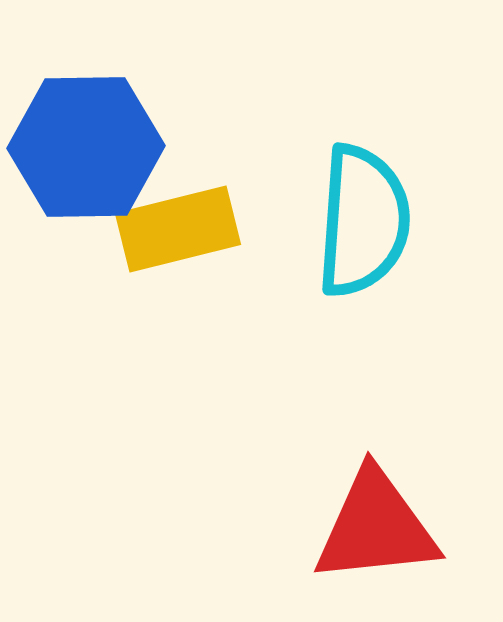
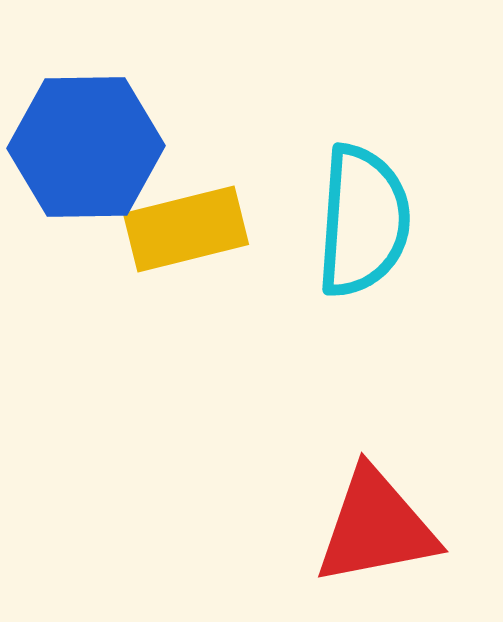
yellow rectangle: moved 8 px right
red triangle: rotated 5 degrees counterclockwise
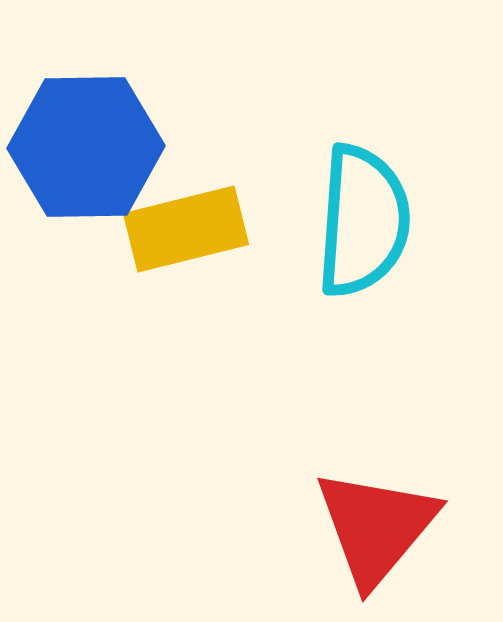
red triangle: rotated 39 degrees counterclockwise
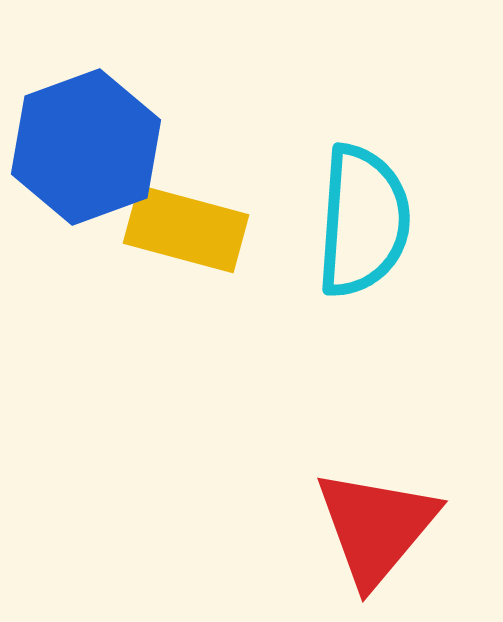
blue hexagon: rotated 19 degrees counterclockwise
yellow rectangle: rotated 29 degrees clockwise
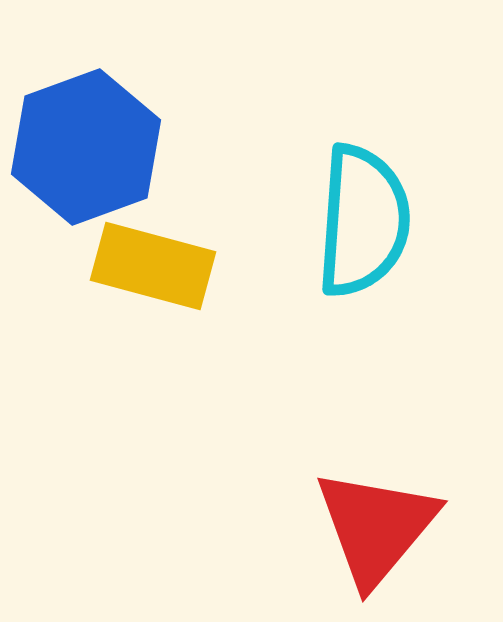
yellow rectangle: moved 33 px left, 37 px down
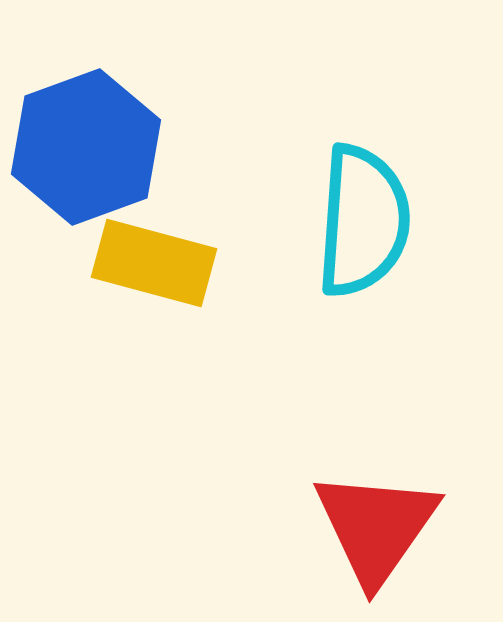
yellow rectangle: moved 1 px right, 3 px up
red triangle: rotated 5 degrees counterclockwise
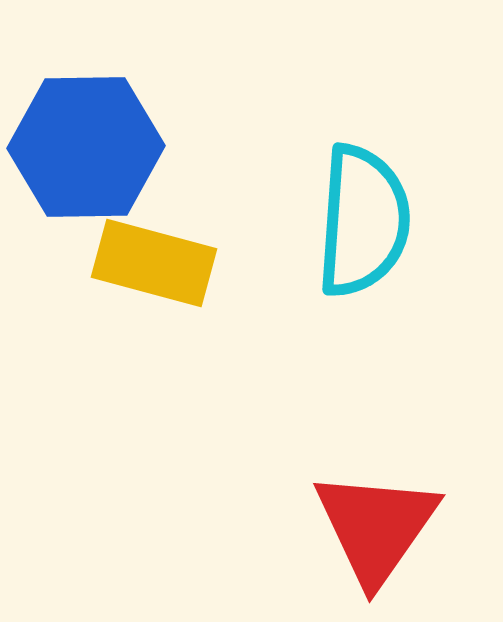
blue hexagon: rotated 19 degrees clockwise
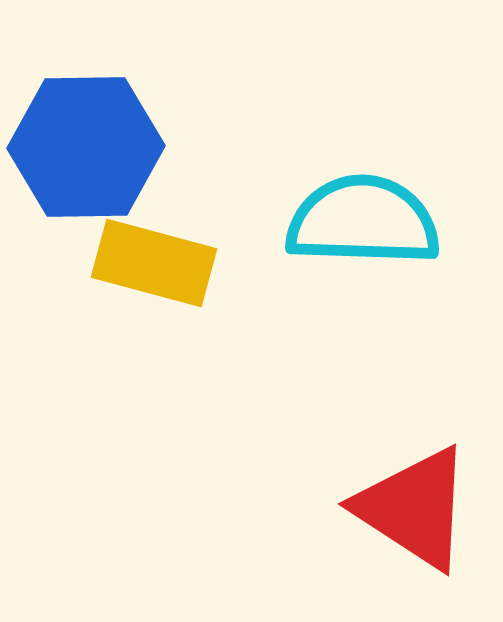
cyan semicircle: rotated 92 degrees counterclockwise
red triangle: moved 38 px right, 19 px up; rotated 32 degrees counterclockwise
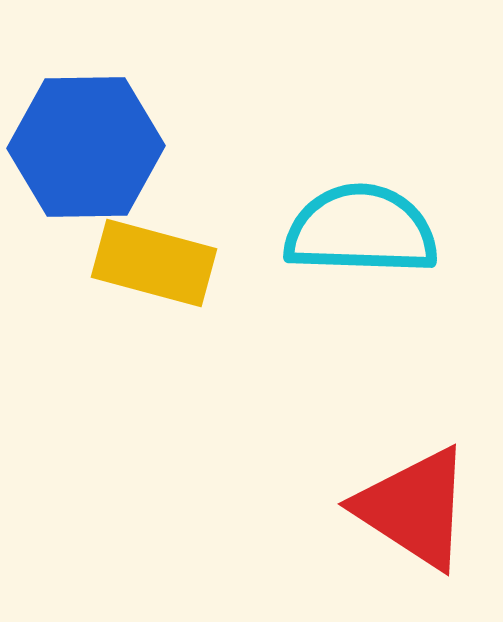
cyan semicircle: moved 2 px left, 9 px down
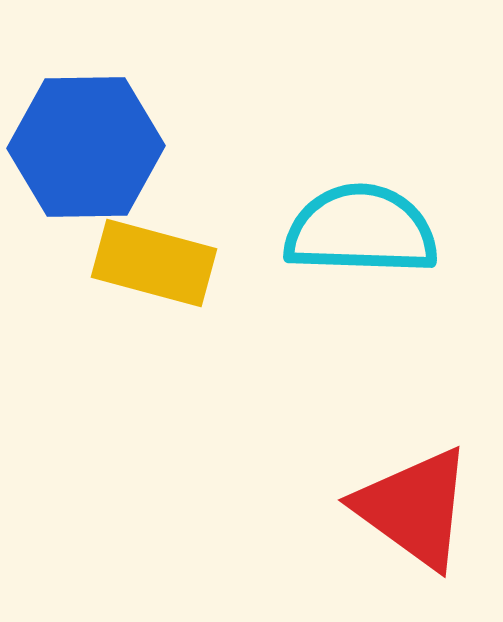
red triangle: rotated 3 degrees clockwise
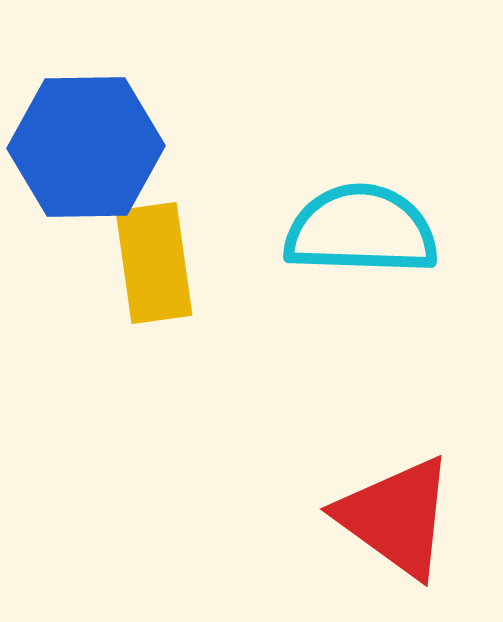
yellow rectangle: rotated 67 degrees clockwise
red triangle: moved 18 px left, 9 px down
